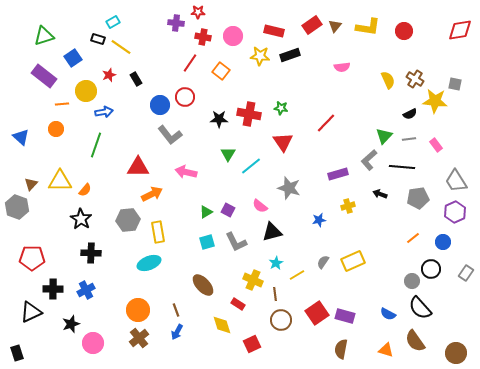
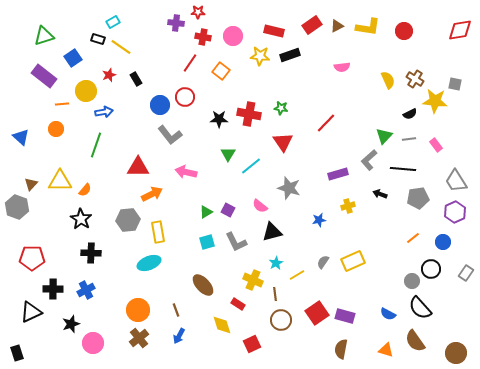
brown triangle at (335, 26): moved 2 px right; rotated 24 degrees clockwise
black line at (402, 167): moved 1 px right, 2 px down
blue arrow at (177, 332): moved 2 px right, 4 px down
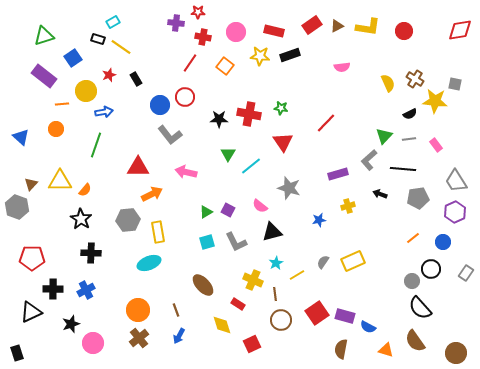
pink circle at (233, 36): moved 3 px right, 4 px up
orange square at (221, 71): moved 4 px right, 5 px up
yellow semicircle at (388, 80): moved 3 px down
blue semicircle at (388, 314): moved 20 px left, 13 px down
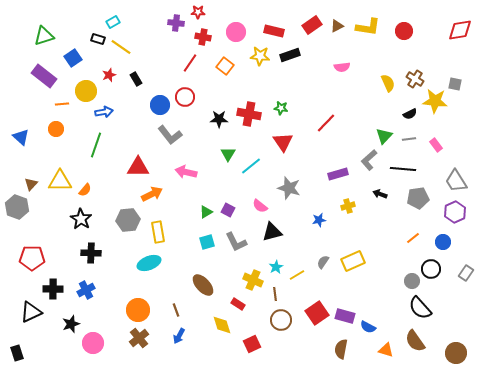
cyan star at (276, 263): moved 4 px down
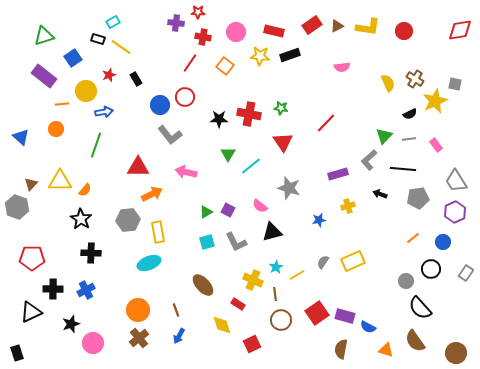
yellow star at (435, 101): rotated 30 degrees counterclockwise
gray circle at (412, 281): moved 6 px left
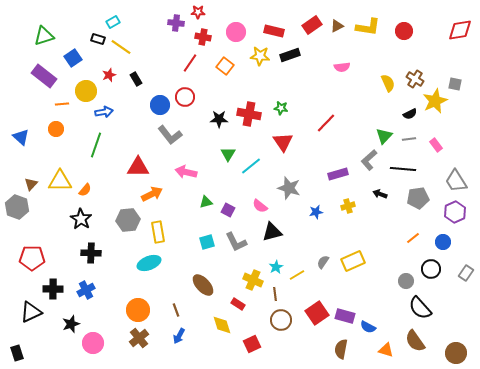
green triangle at (206, 212): moved 10 px up; rotated 16 degrees clockwise
blue star at (319, 220): moved 3 px left, 8 px up
